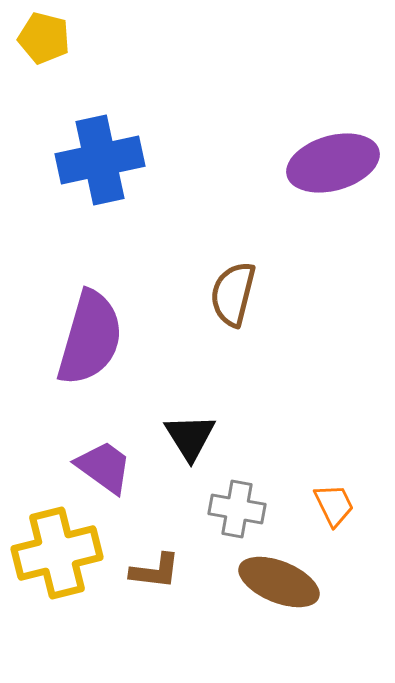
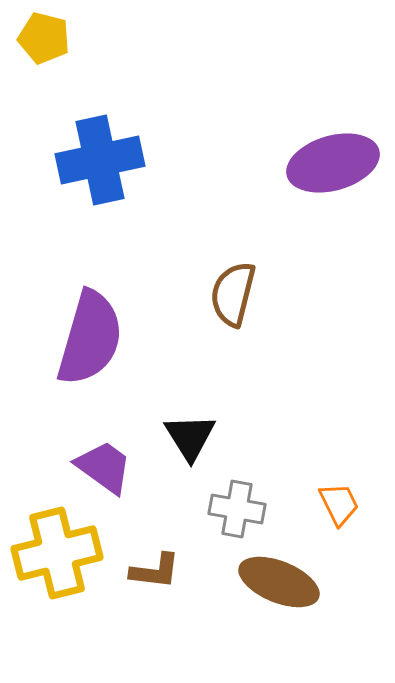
orange trapezoid: moved 5 px right, 1 px up
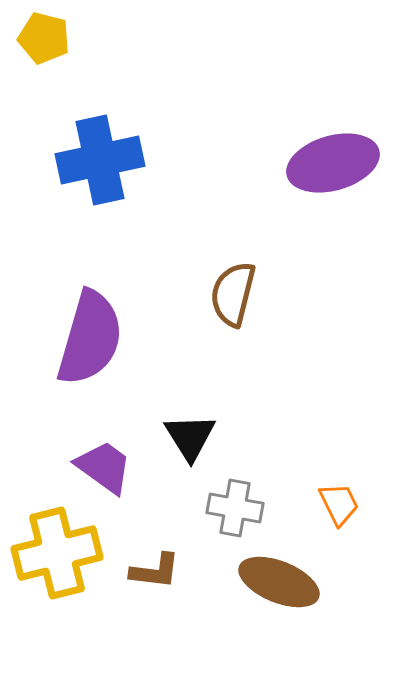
gray cross: moved 2 px left, 1 px up
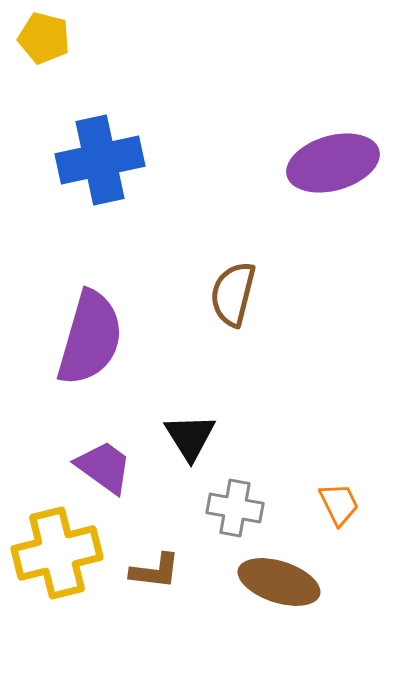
brown ellipse: rotated 4 degrees counterclockwise
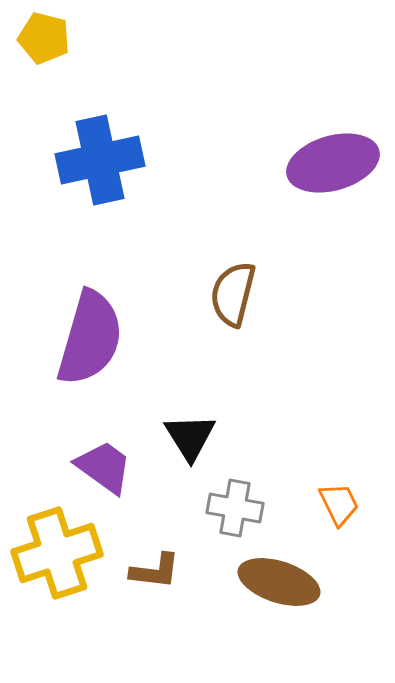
yellow cross: rotated 4 degrees counterclockwise
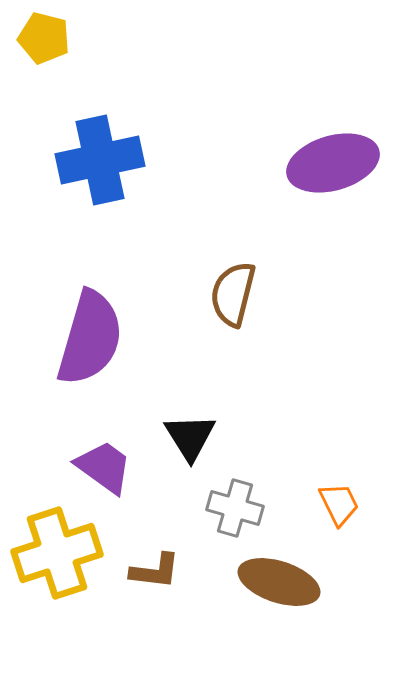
gray cross: rotated 6 degrees clockwise
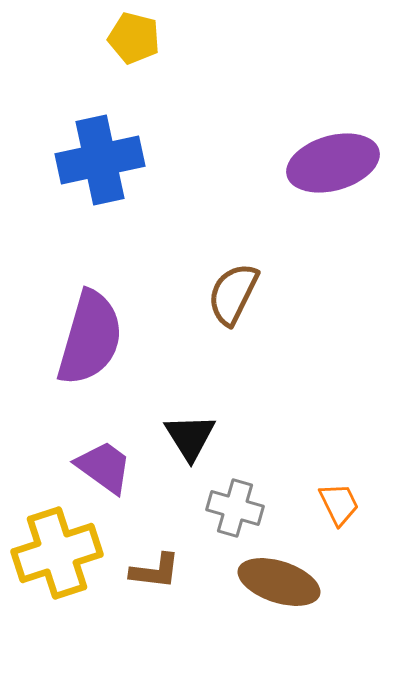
yellow pentagon: moved 90 px right
brown semicircle: rotated 12 degrees clockwise
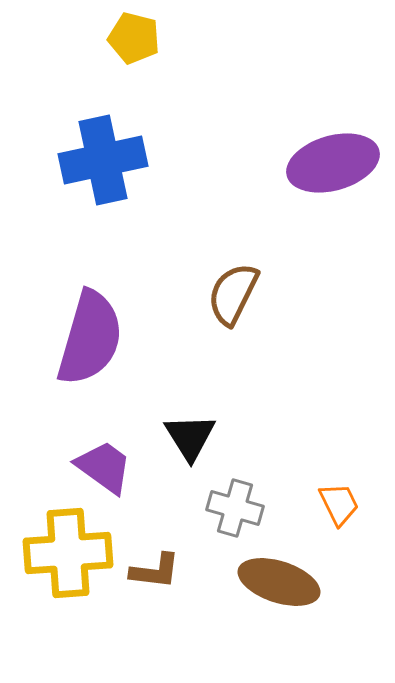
blue cross: moved 3 px right
yellow cross: moved 11 px right; rotated 14 degrees clockwise
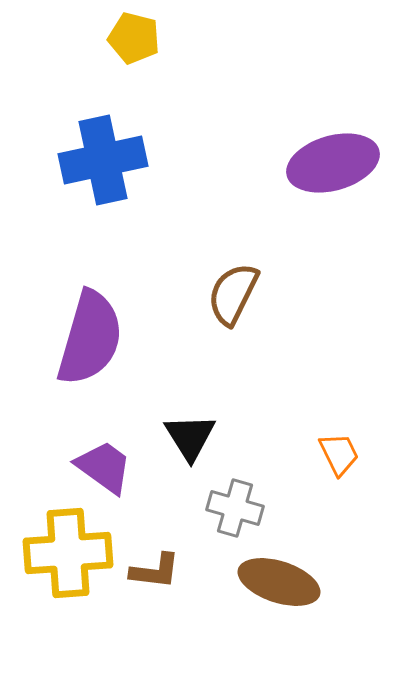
orange trapezoid: moved 50 px up
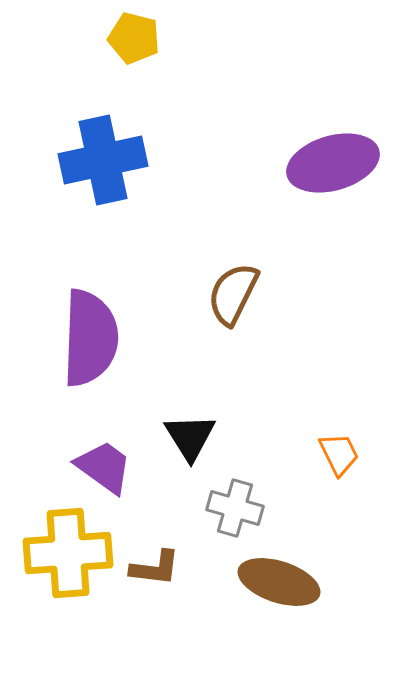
purple semicircle: rotated 14 degrees counterclockwise
brown L-shape: moved 3 px up
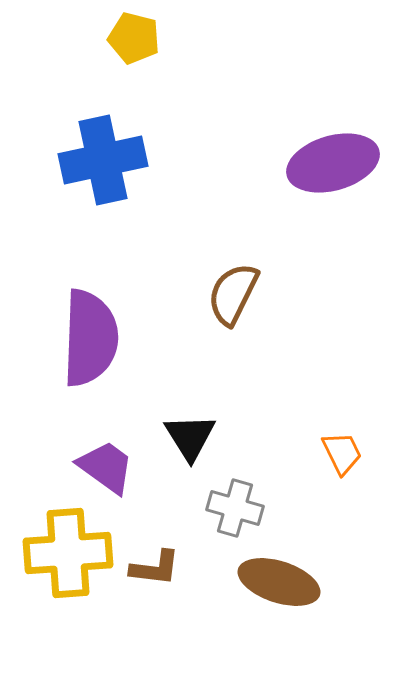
orange trapezoid: moved 3 px right, 1 px up
purple trapezoid: moved 2 px right
